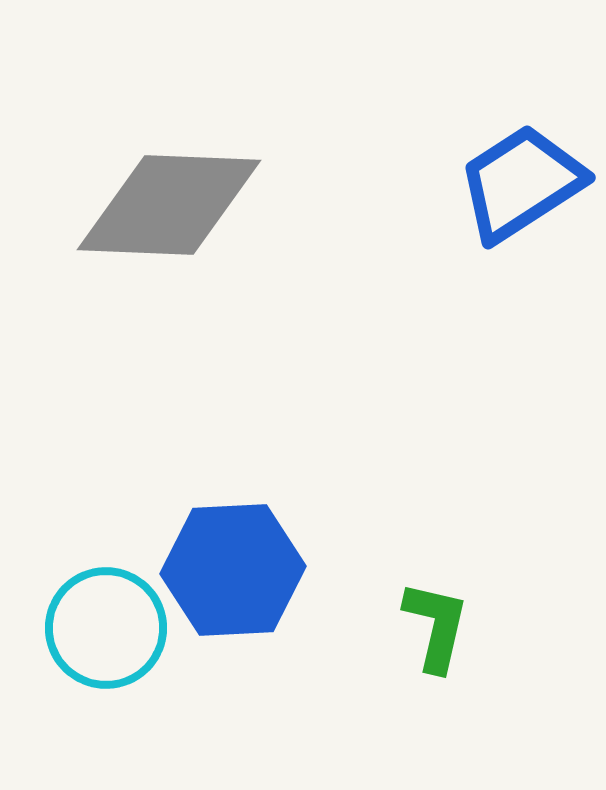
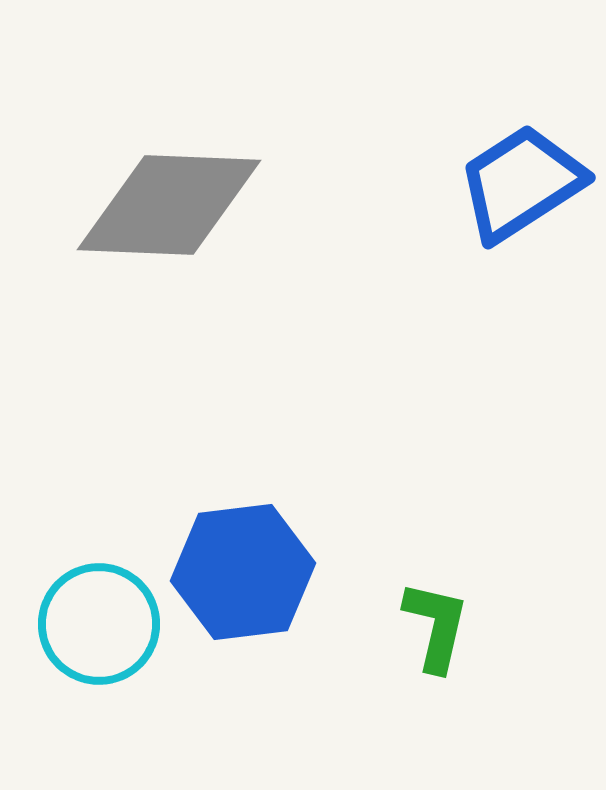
blue hexagon: moved 10 px right, 2 px down; rotated 4 degrees counterclockwise
cyan circle: moved 7 px left, 4 px up
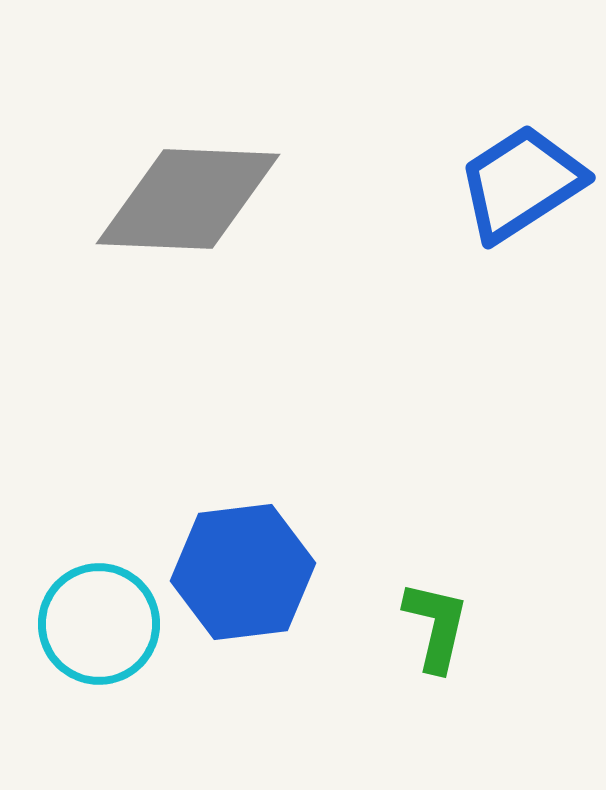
gray diamond: moved 19 px right, 6 px up
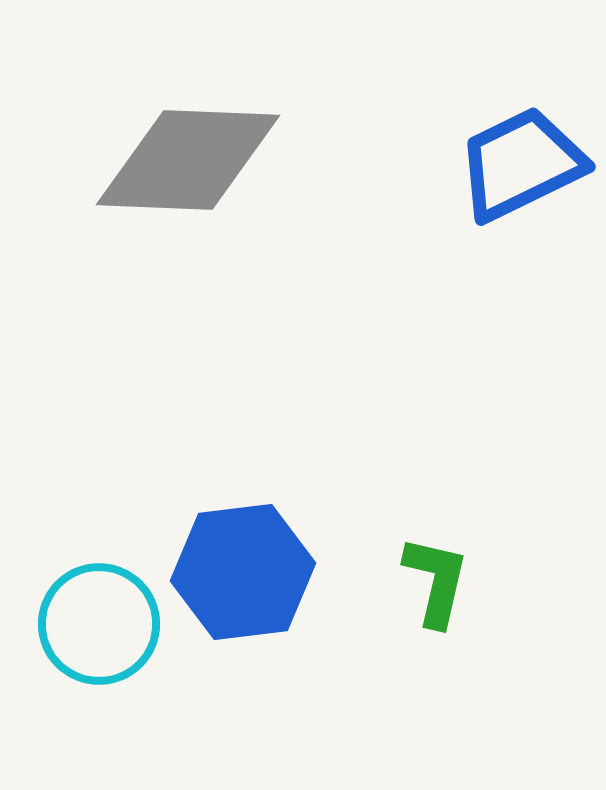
blue trapezoid: moved 19 px up; rotated 7 degrees clockwise
gray diamond: moved 39 px up
green L-shape: moved 45 px up
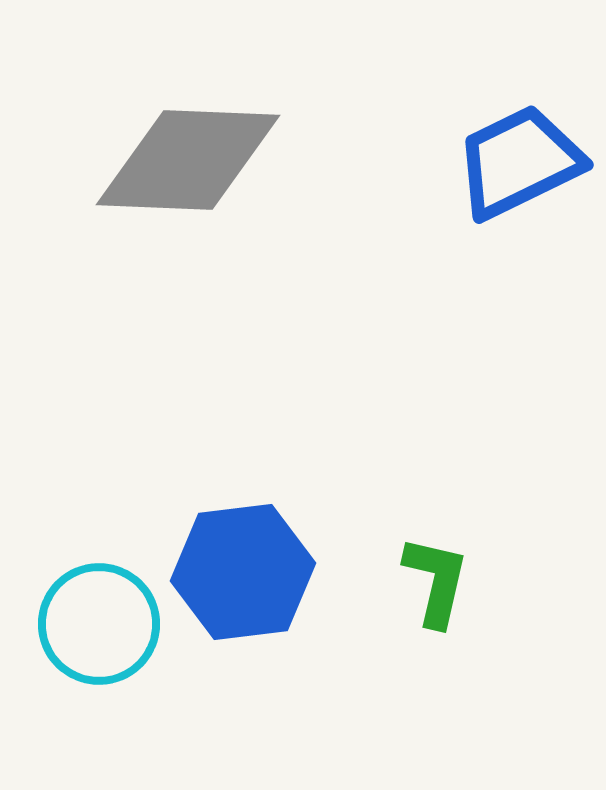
blue trapezoid: moved 2 px left, 2 px up
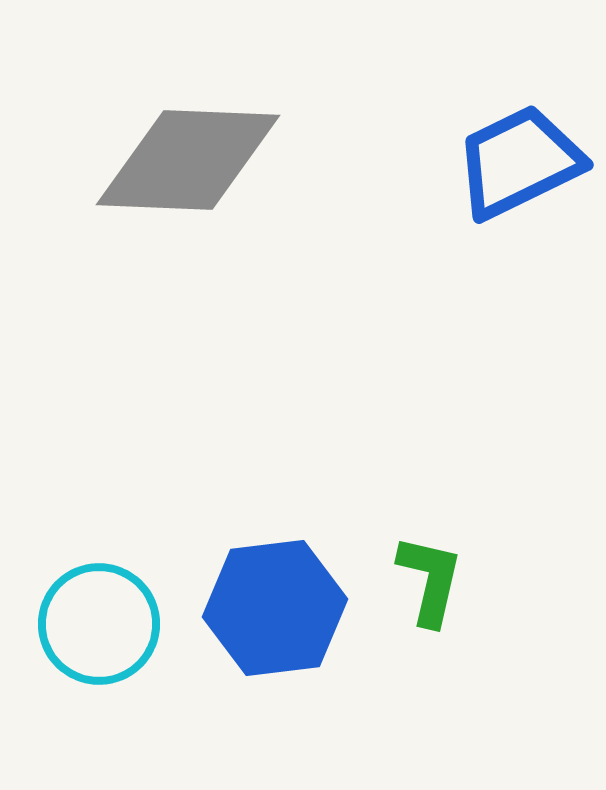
blue hexagon: moved 32 px right, 36 px down
green L-shape: moved 6 px left, 1 px up
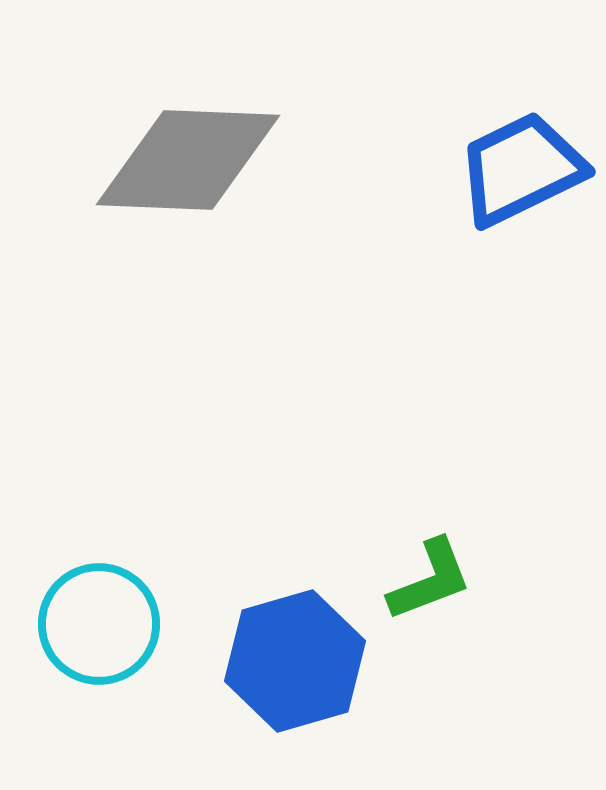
blue trapezoid: moved 2 px right, 7 px down
green L-shape: rotated 56 degrees clockwise
blue hexagon: moved 20 px right, 53 px down; rotated 9 degrees counterclockwise
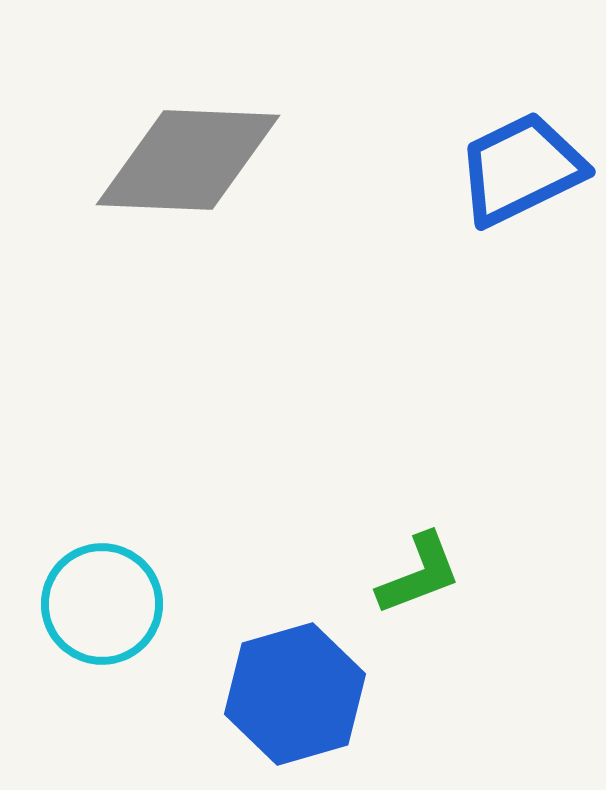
green L-shape: moved 11 px left, 6 px up
cyan circle: moved 3 px right, 20 px up
blue hexagon: moved 33 px down
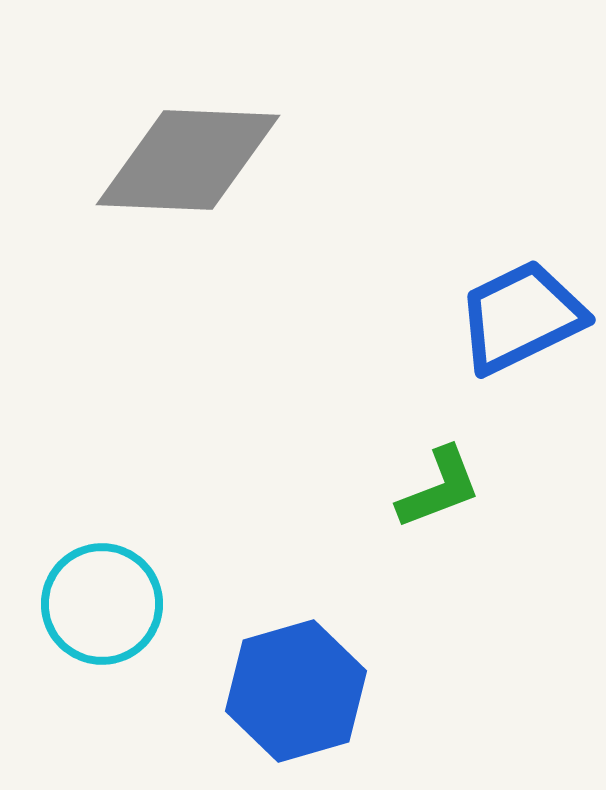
blue trapezoid: moved 148 px down
green L-shape: moved 20 px right, 86 px up
blue hexagon: moved 1 px right, 3 px up
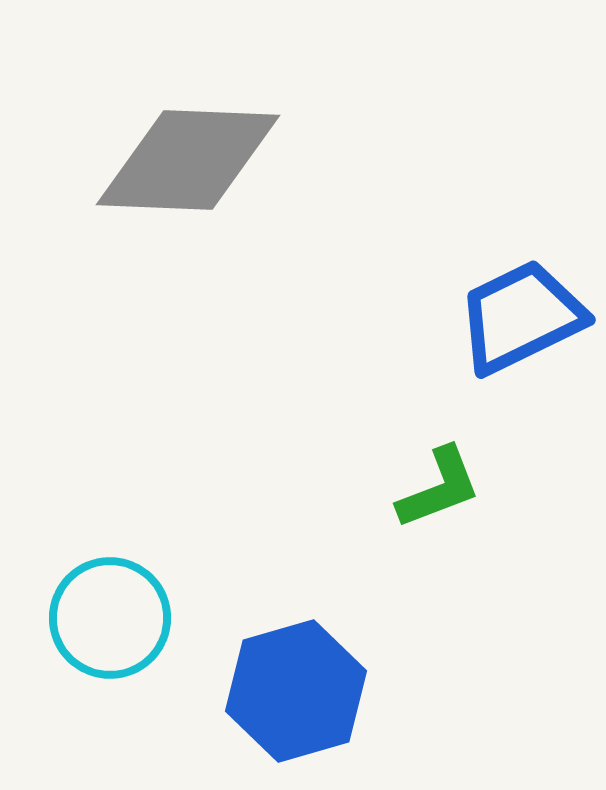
cyan circle: moved 8 px right, 14 px down
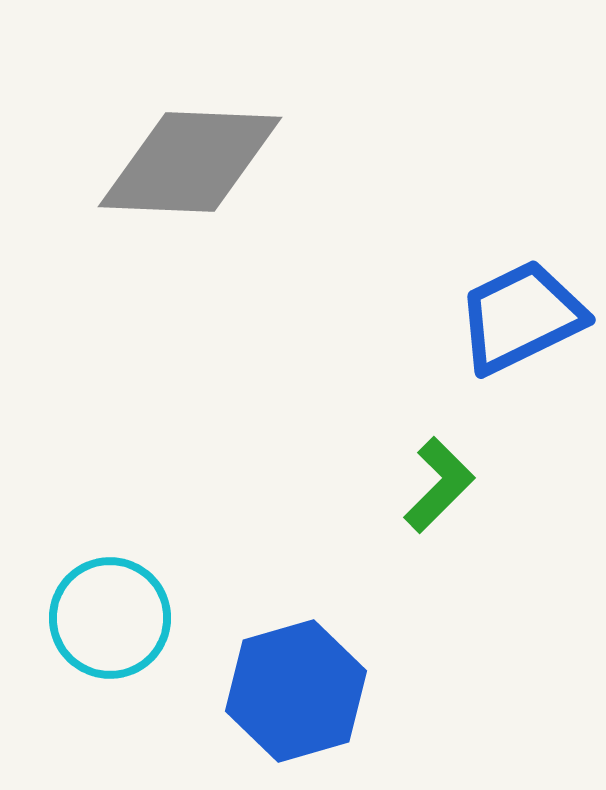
gray diamond: moved 2 px right, 2 px down
green L-shape: moved 3 px up; rotated 24 degrees counterclockwise
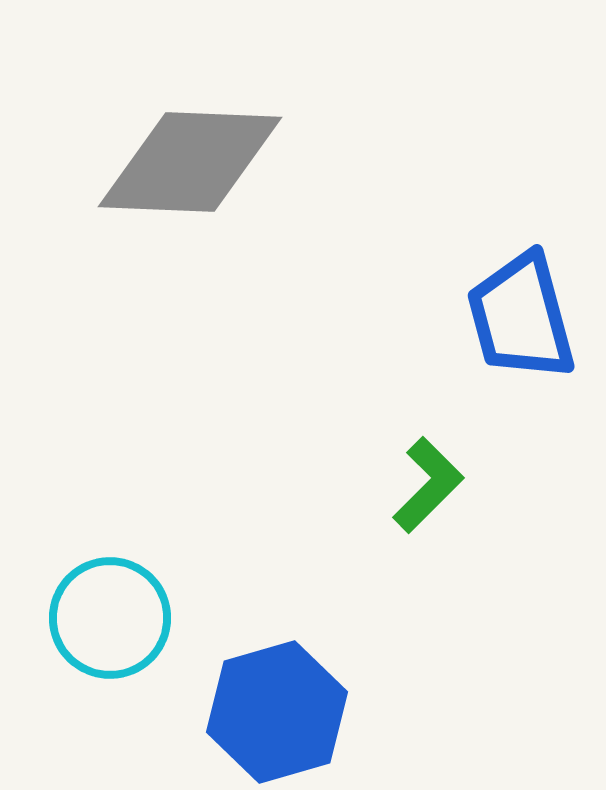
blue trapezoid: rotated 79 degrees counterclockwise
green L-shape: moved 11 px left
blue hexagon: moved 19 px left, 21 px down
